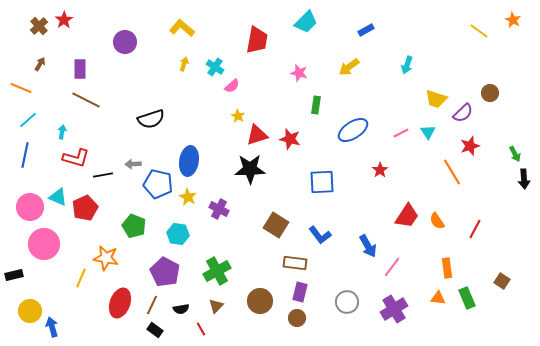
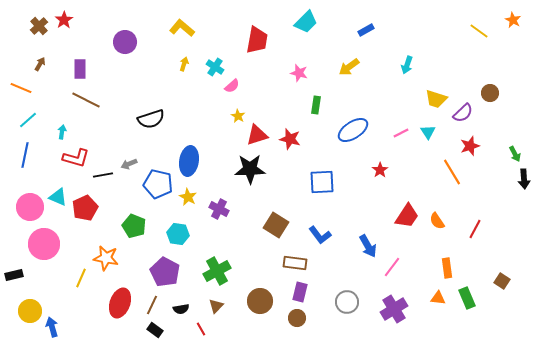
gray arrow at (133, 164): moved 4 px left; rotated 21 degrees counterclockwise
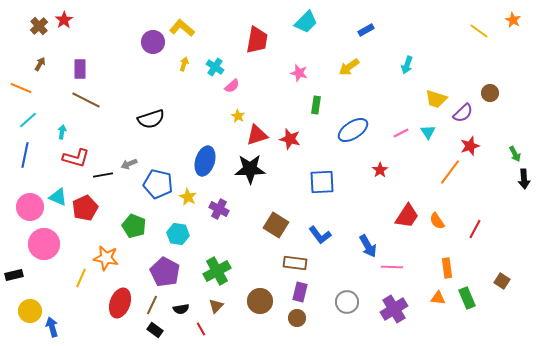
purple circle at (125, 42): moved 28 px right
blue ellipse at (189, 161): moved 16 px right; rotated 8 degrees clockwise
orange line at (452, 172): moved 2 px left; rotated 68 degrees clockwise
pink line at (392, 267): rotated 55 degrees clockwise
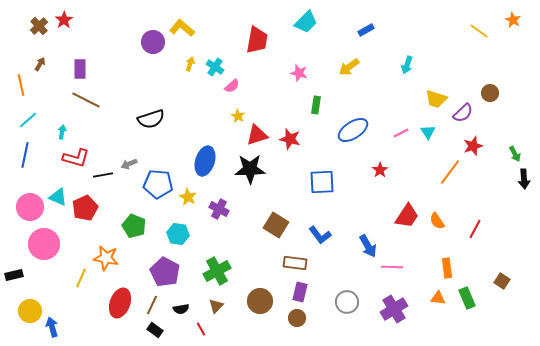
yellow arrow at (184, 64): moved 6 px right
orange line at (21, 88): moved 3 px up; rotated 55 degrees clockwise
red star at (470, 146): moved 3 px right
blue pentagon at (158, 184): rotated 8 degrees counterclockwise
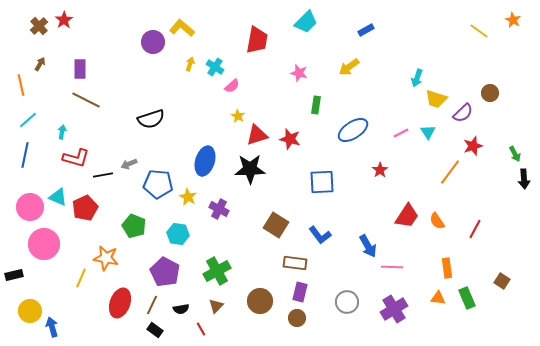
cyan arrow at (407, 65): moved 10 px right, 13 px down
